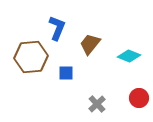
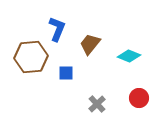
blue L-shape: moved 1 px down
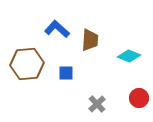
blue L-shape: rotated 70 degrees counterclockwise
brown trapezoid: moved 4 px up; rotated 145 degrees clockwise
brown hexagon: moved 4 px left, 7 px down
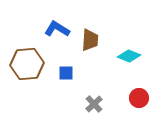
blue L-shape: rotated 10 degrees counterclockwise
gray cross: moved 3 px left
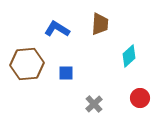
brown trapezoid: moved 10 px right, 16 px up
cyan diamond: rotated 65 degrees counterclockwise
red circle: moved 1 px right
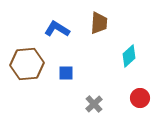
brown trapezoid: moved 1 px left, 1 px up
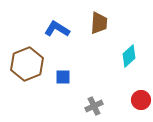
brown hexagon: rotated 16 degrees counterclockwise
blue square: moved 3 px left, 4 px down
red circle: moved 1 px right, 2 px down
gray cross: moved 2 px down; rotated 18 degrees clockwise
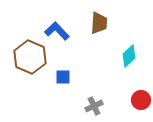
blue L-shape: moved 2 px down; rotated 15 degrees clockwise
brown hexagon: moved 3 px right, 7 px up; rotated 16 degrees counterclockwise
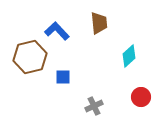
brown trapezoid: rotated 10 degrees counterclockwise
brown hexagon: rotated 24 degrees clockwise
red circle: moved 3 px up
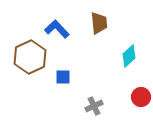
blue L-shape: moved 2 px up
brown hexagon: rotated 12 degrees counterclockwise
